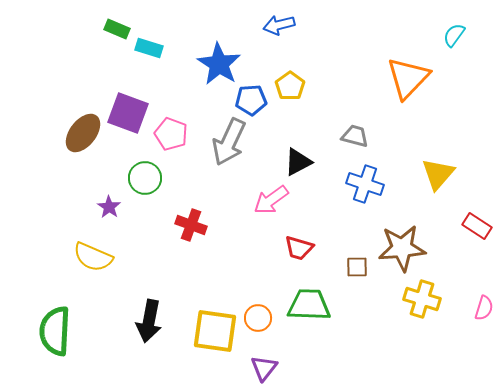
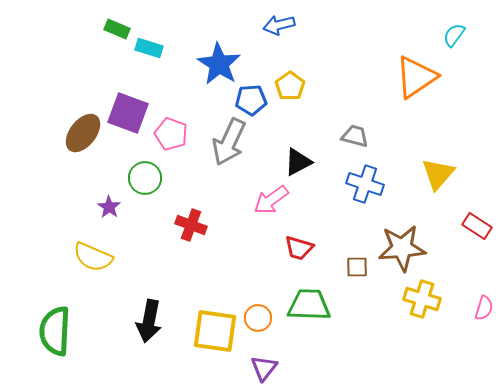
orange triangle: moved 8 px right, 1 px up; rotated 12 degrees clockwise
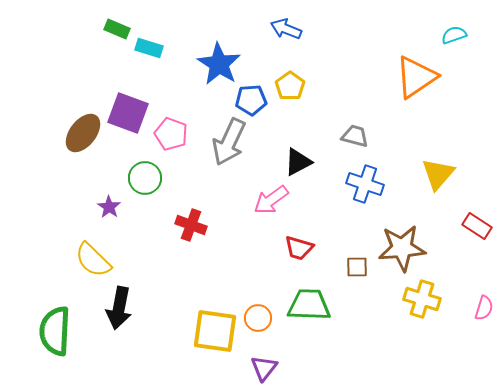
blue arrow: moved 7 px right, 4 px down; rotated 36 degrees clockwise
cyan semicircle: rotated 35 degrees clockwise
yellow semicircle: moved 3 px down; rotated 21 degrees clockwise
black arrow: moved 30 px left, 13 px up
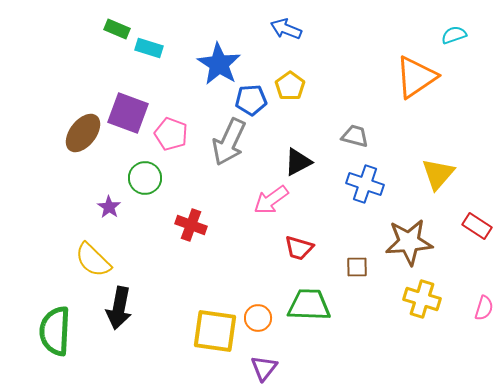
brown star: moved 7 px right, 6 px up
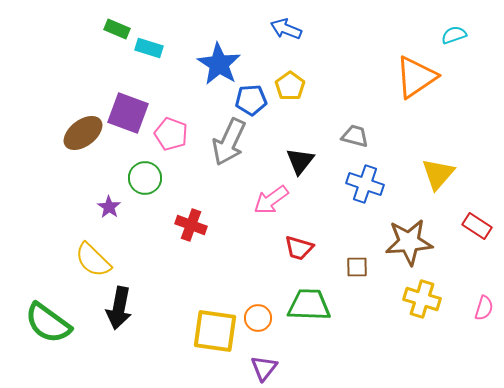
brown ellipse: rotated 15 degrees clockwise
black triangle: moved 2 px right, 1 px up; rotated 24 degrees counterclockwise
green semicircle: moved 7 px left, 8 px up; rotated 57 degrees counterclockwise
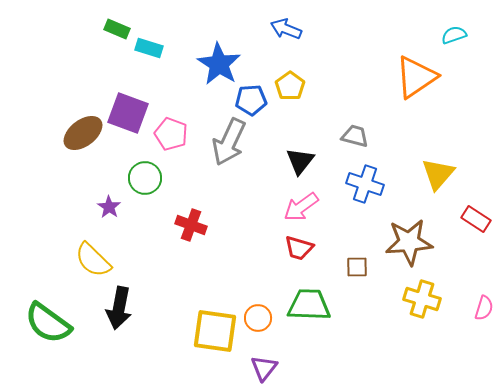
pink arrow: moved 30 px right, 7 px down
red rectangle: moved 1 px left, 7 px up
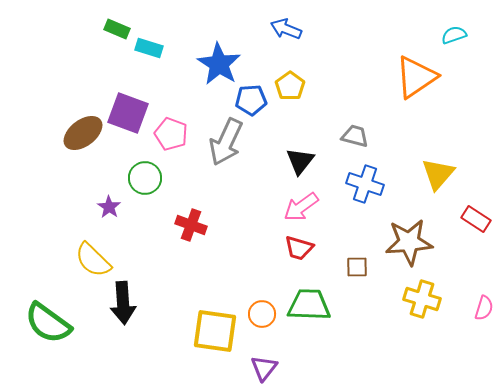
gray arrow: moved 3 px left
black arrow: moved 4 px right, 5 px up; rotated 15 degrees counterclockwise
orange circle: moved 4 px right, 4 px up
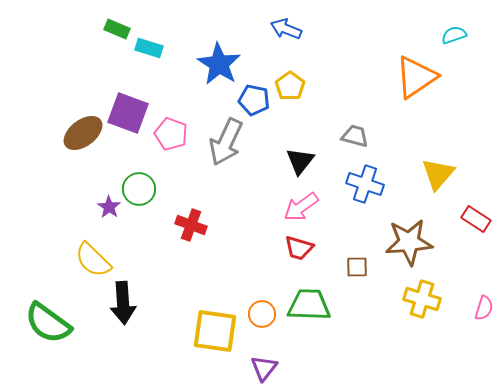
blue pentagon: moved 3 px right; rotated 16 degrees clockwise
green circle: moved 6 px left, 11 px down
